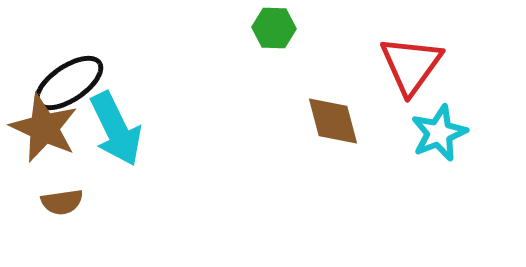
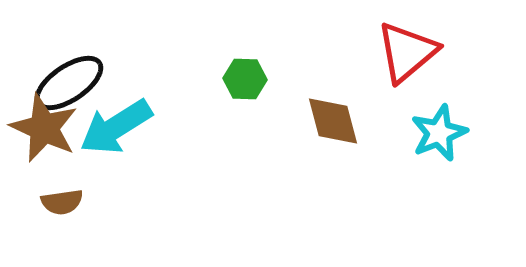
green hexagon: moved 29 px left, 51 px down
red triangle: moved 4 px left, 13 px up; rotated 14 degrees clockwise
cyan arrow: moved 2 px up; rotated 84 degrees clockwise
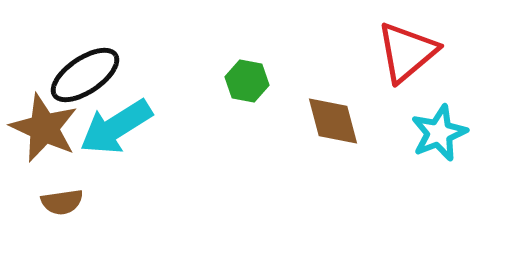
green hexagon: moved 2 px right, 2 px down; rotated 9 degrees clockwise
black ellipse: moved 16 px right, 8 px up
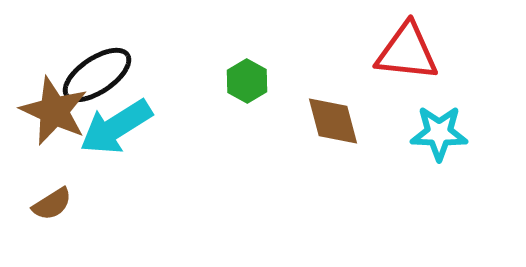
red triangle: rotated 46 degrees clockwise
black ellipse: moved 12 px right
green hexagon: rotated 18 degrees clockwise
brown star: moved 10 px right, 17 px up
cyan star: rotated 24 degrees clockwise
brown semicircle: moved 10 px left, 2 px down; rotated 24 degrees counterclockwise
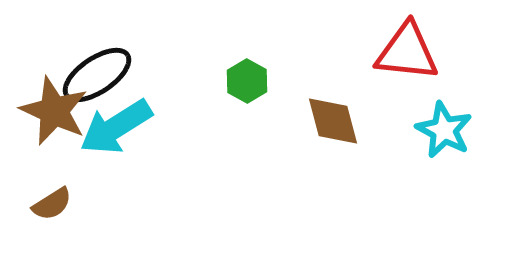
cyan star: moved 5 px right, 3 px up; rotated 26 degrees clockwise
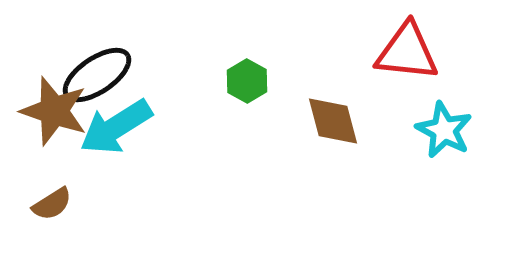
brown star: rotated 6 degrees counterclockwise
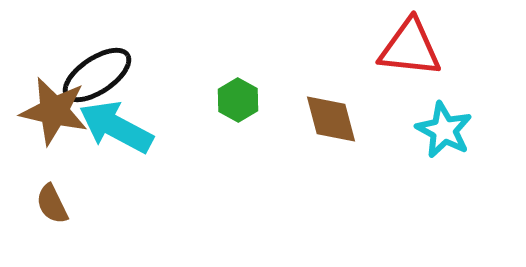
red triangle: moved 3 px right, 4 px up
green hexagon: moved 9 px left, 19 px down
brown star: rotated 6 degrees counterclockwise
brown diamond: moved 2 px left, 2 px up
cyan arrow: rotated 60 degrees clockwise
brown semicircle: rotated 96 degrees clockwise
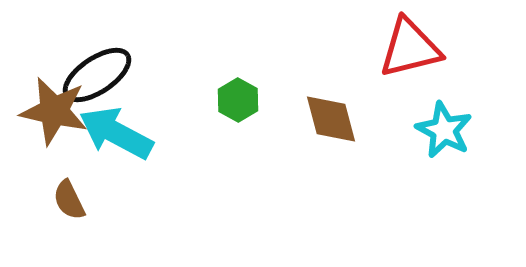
red triangle: rotated 20 degrees counterclockwise
cyan arrow: moved 6 px down
brown semicircle: moved 17 px right, 4 px up
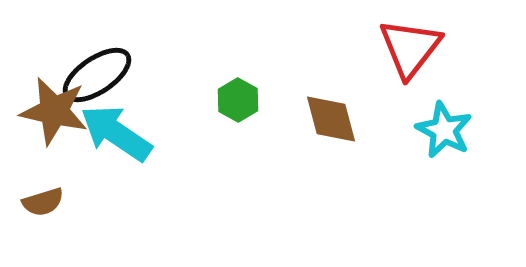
red triangle: rotated 38 degrees counterclockwise
cyan arrow: rotated 6 degrees clockwise
brown semicircle: moved 26 px left, 2 px down; rotated 81 degrees counterclockwise
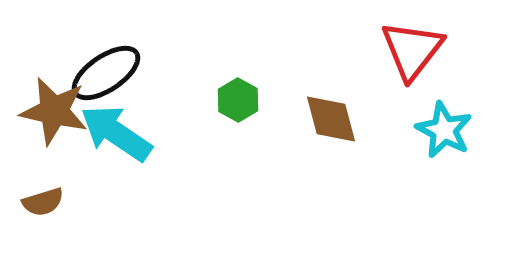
red triangle: moved 2 px right, 2 px down
black ellipse: moved 9 px right, 2 px up
